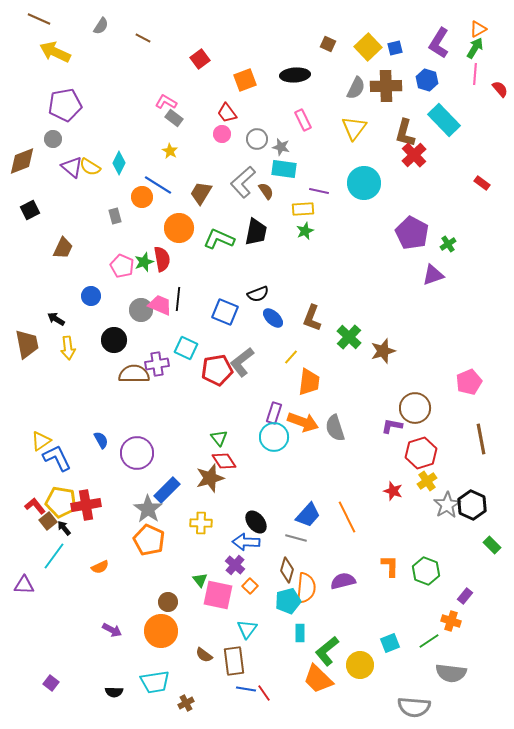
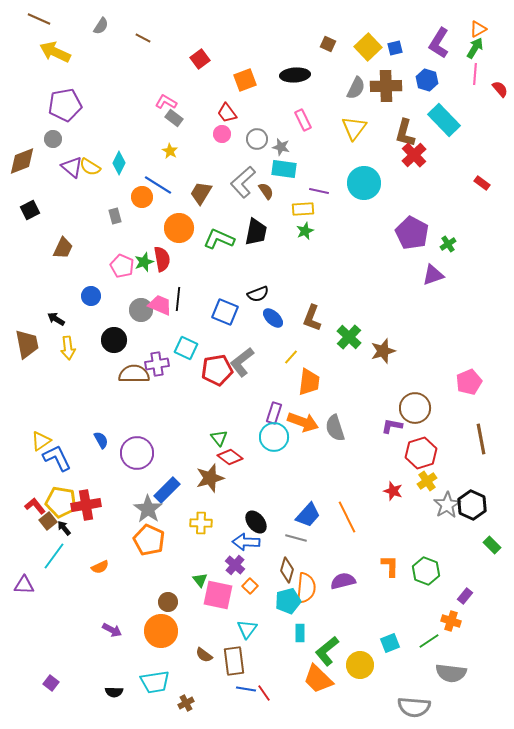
red diamond at (224, 461): moved 6 px right, 4 px up; rotated 20 degrees counterclockwise
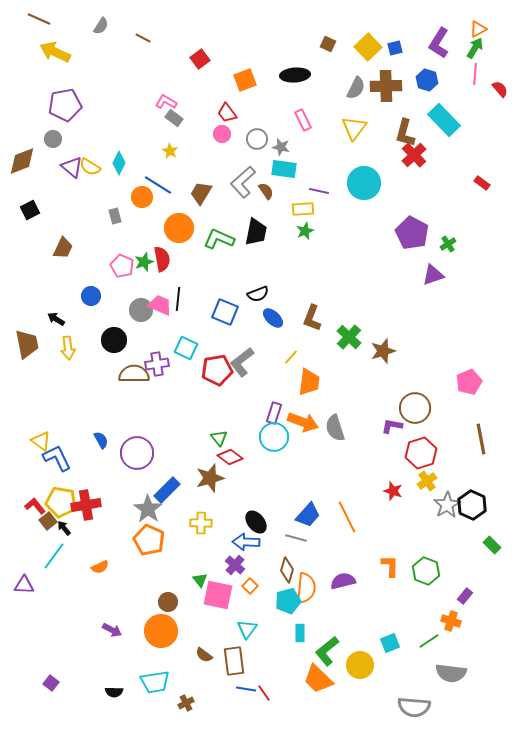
yellow triangle at (41, 441): rotated 50 degrees counterclockwise
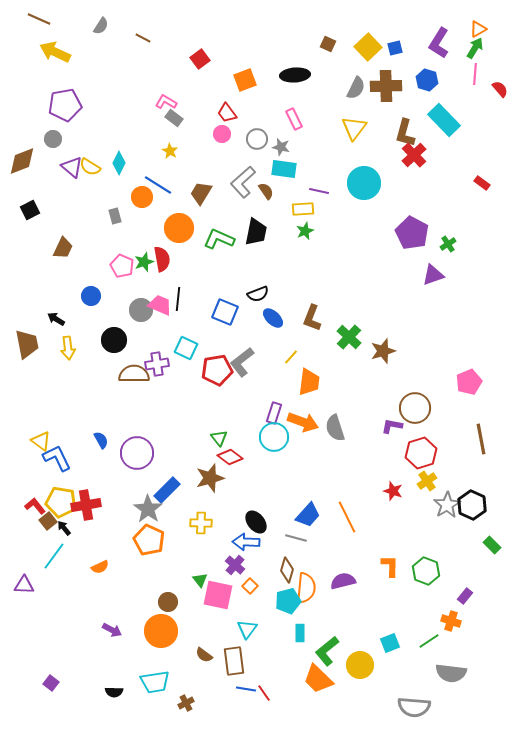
pink rectangle at (303, 120): moved 9 px left, 1 px up
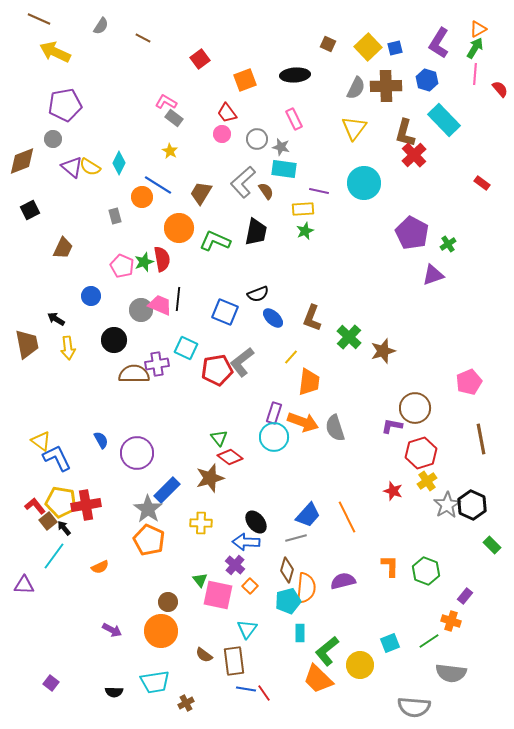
green L-shape at (219, 239): moved 4 px left, 2 px down
gray line at (296, 538): rotated 30 degrees counterclockwise
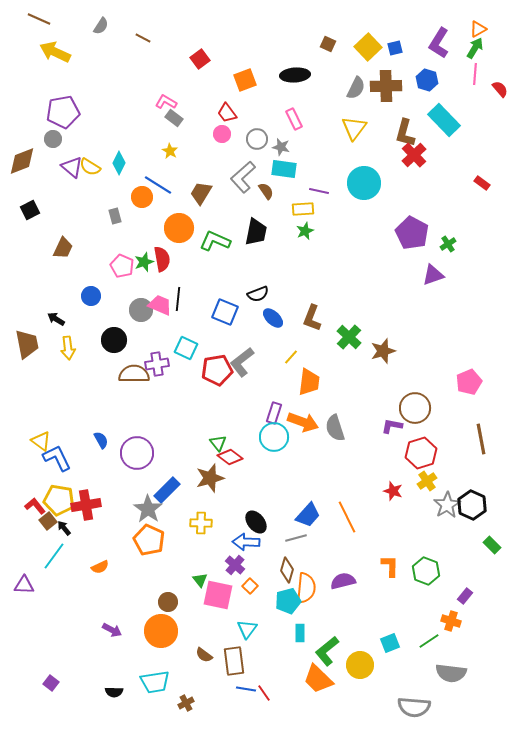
purple pentagon at (65, 105): moved 2 px left, 7 px down
gray L-shape at (243, 182): moved 5 px up
green triangle at (219, 438): moved 1 px left, 5 px down
yellow pentagon at (61, 502): moved 2 px left, 2 px up
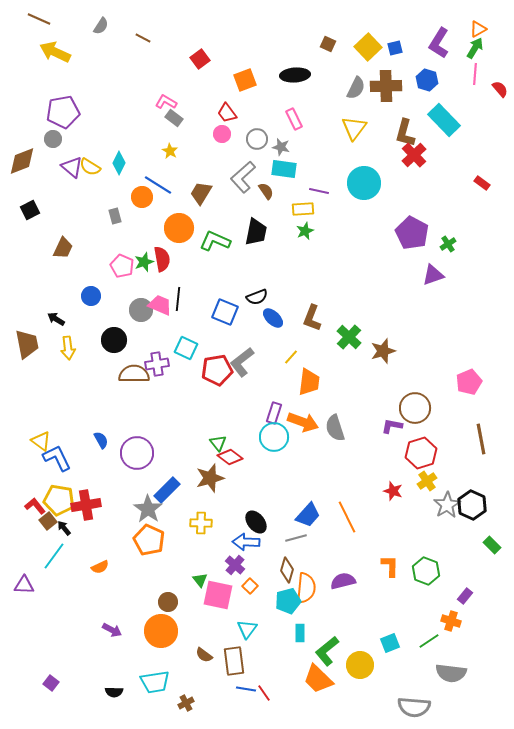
black semicircle at (258, 294): moved 1 px left, 3 px down
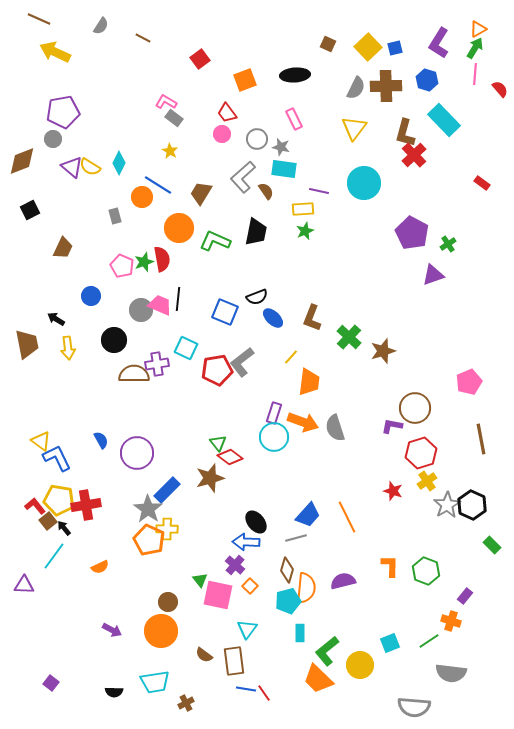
yellow cross at (201, 523): moved 34 px left, 6 px down
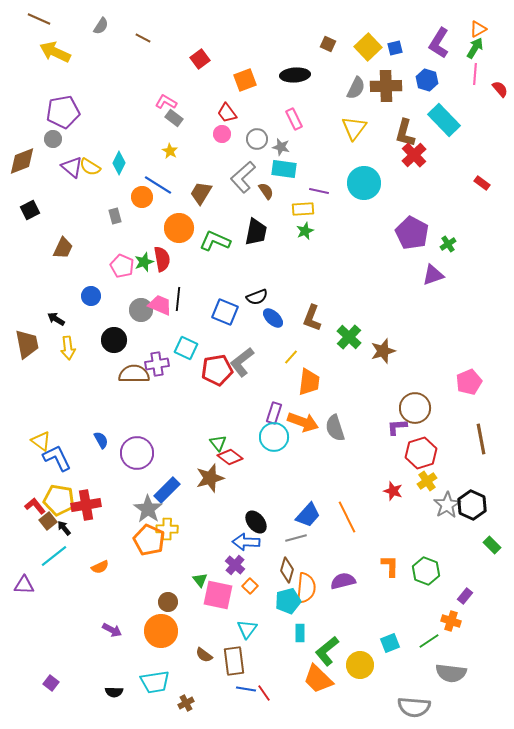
purple L-shape at (392, 426): moved 5 px right, 1 px down; rotated 15 degrees counterclockwise
cyan line at (54, 556): rotated 16 degrees clockwise
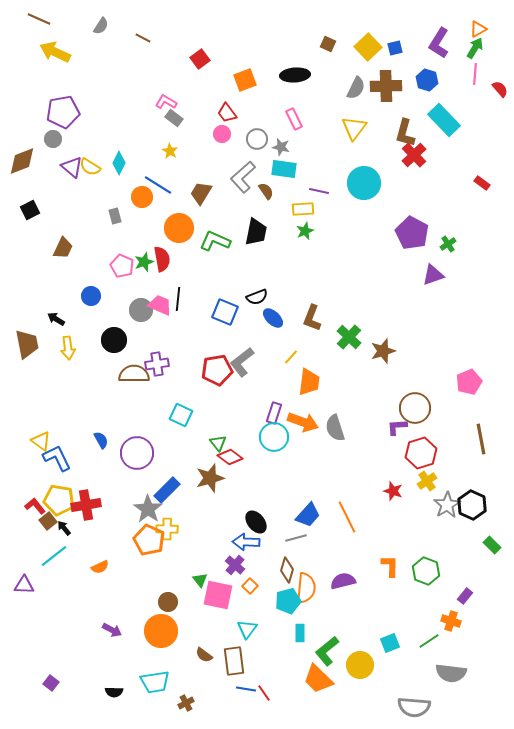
cyan square at (186, 348): moved 5 px left, 67 px down
